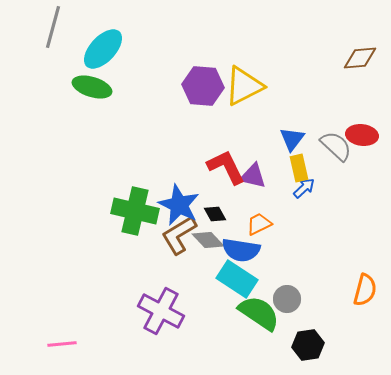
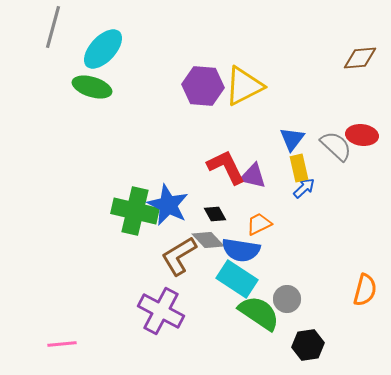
blue star: moved 11 px left
brown L-shape: moved 21 px down
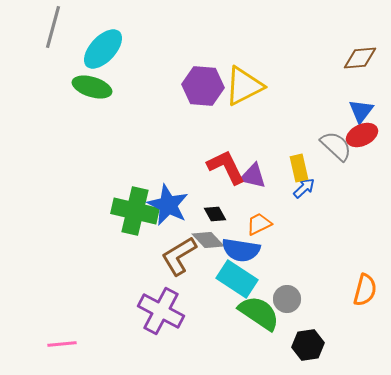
red ellipse: rotated 32 degrees counterclockwise
blue triangle: moved 69 px right, 28 px up
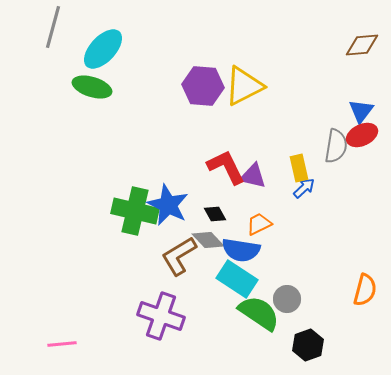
brown diamond: moved 2 px right, 13 px up
gray semicircle: rotated 56 degrees clockwise
purple cross: moved 5 px down; rotated 9 degrees counterclockwise
black hexagon: rotated 12 degrees counterclockwise
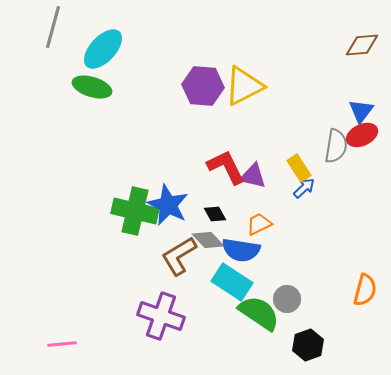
yellow rectangle: rotated 20 degrees counterclockwise
cyan rectangle: moved 5 px left, 3 px down
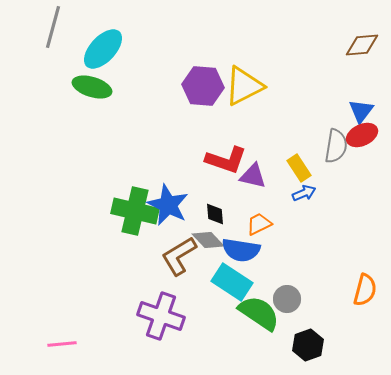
red L-shape: moved 7 px up; rotated 135 degrees clockwise
blue arrow: moved 5 px down; rotated 20 degrees clockwise
black diamond: rotated 25 degrees clockwise
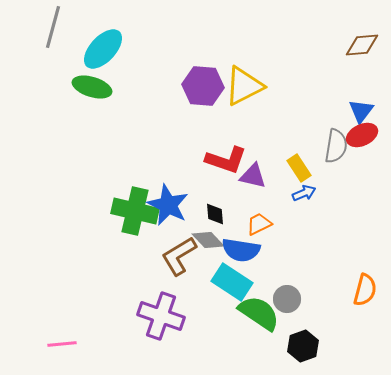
black hexagon: moved 5 px left, 1 px down
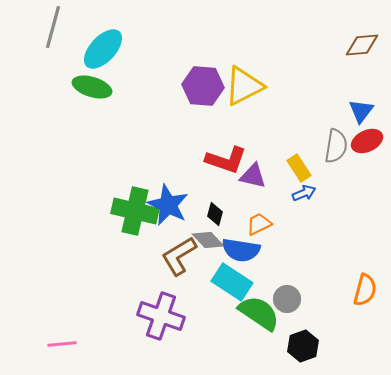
red ellipse: moved 5 px right, 6 px down
black diamond: rotated 20 degrees clockwise
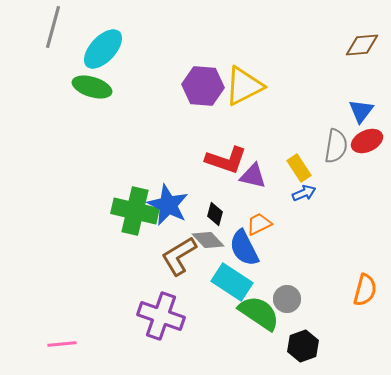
blue semicircle: moved 3 px right, 2 px up; rotated 54 degrees clockwise
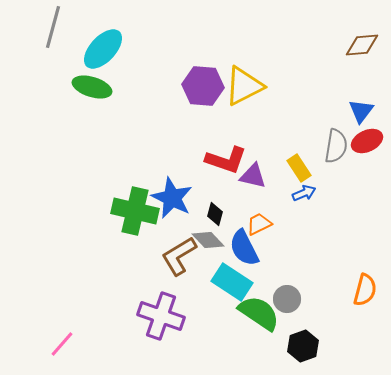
blue star: moved 4 px right, 7 px up
pink line: rotated 44 degrees counterclockwise
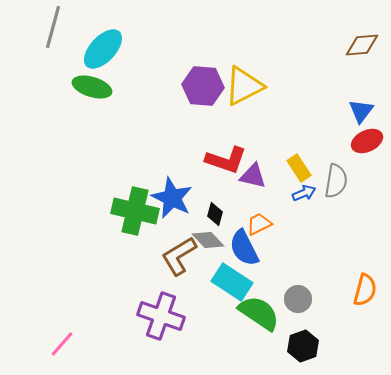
gray semicircle: moved 35 px down
gray circle: moved 11 px right
